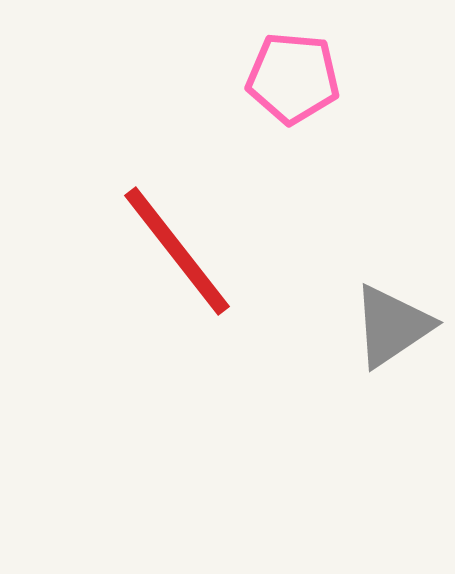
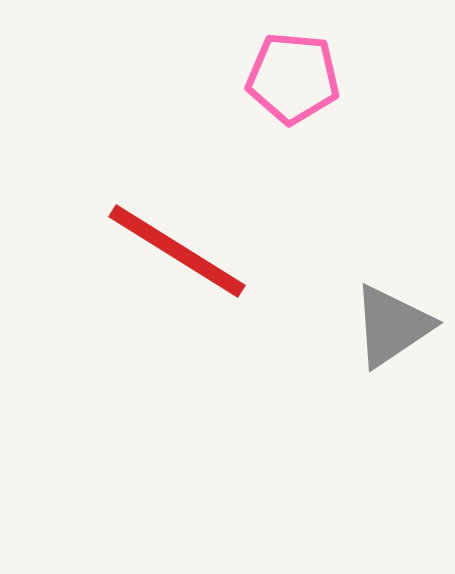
red line: rotated 20 degrees counterclockwise
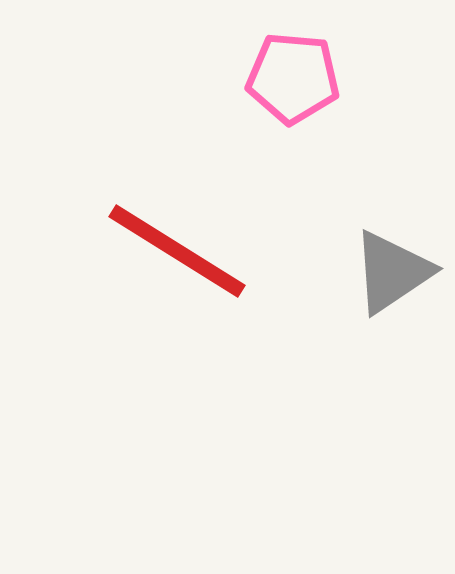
gray triangle: moved 54 px up
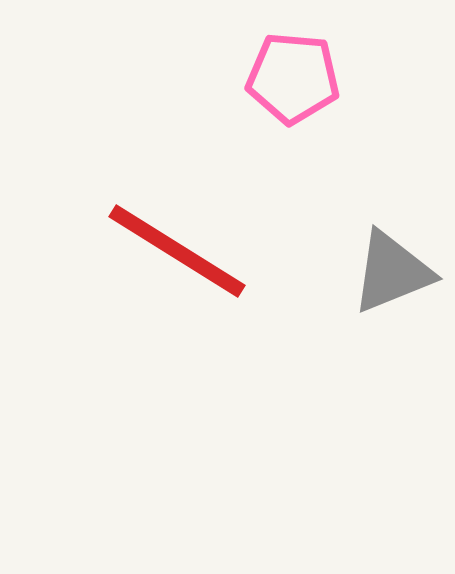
gray triangle: rotated 12 degrees clockwise
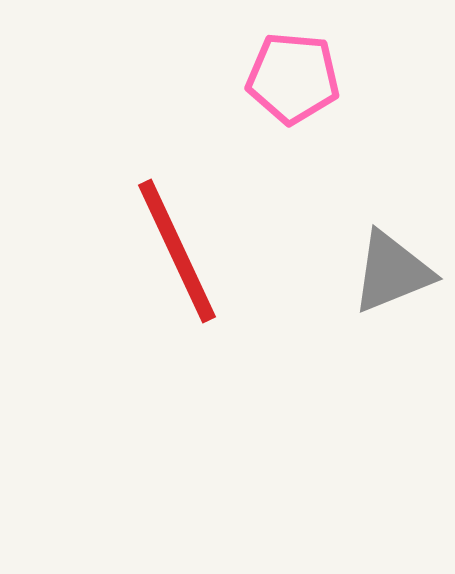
red line: rotated 33 degrees clockwise
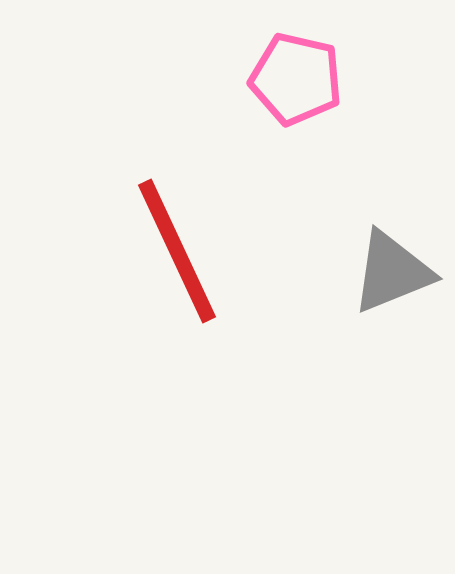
pink pentagon: moved 3 px right, 1 px down; rotated 8 degrees clockwise
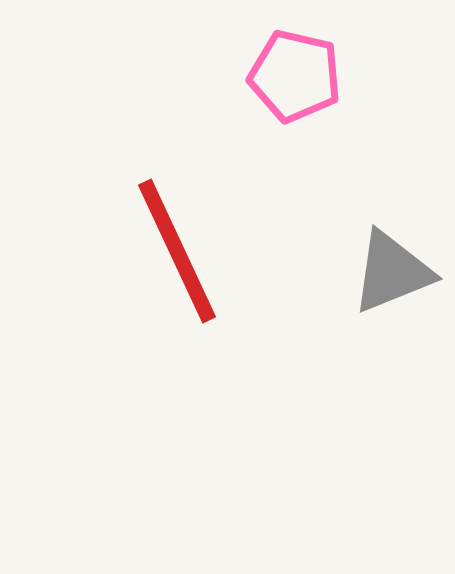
pink pentagon: moved 1 px left, 3 px up
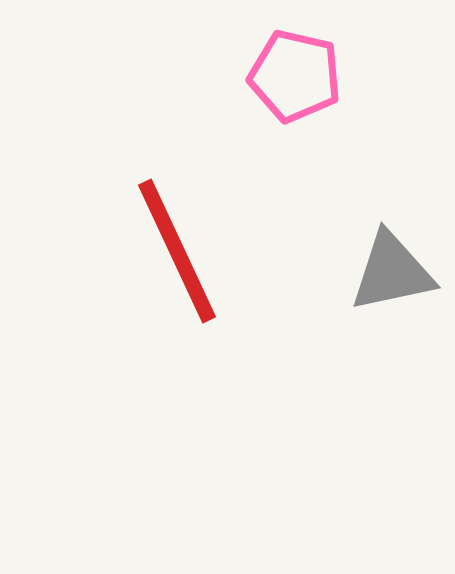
gray triangle: rotated 10 degrees clockwise
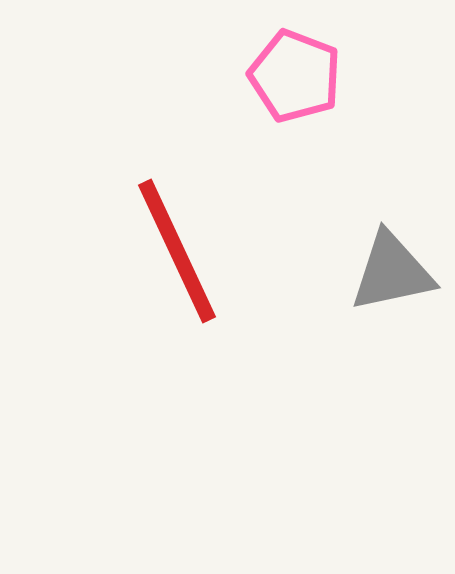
pink pentagon: rotated 8 degrees clockwise
